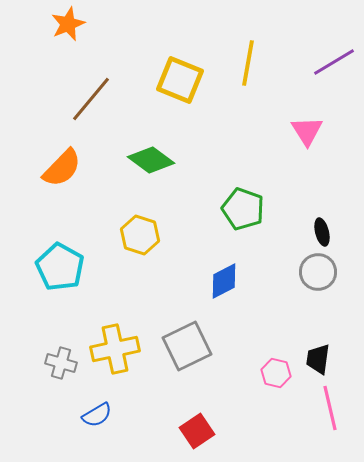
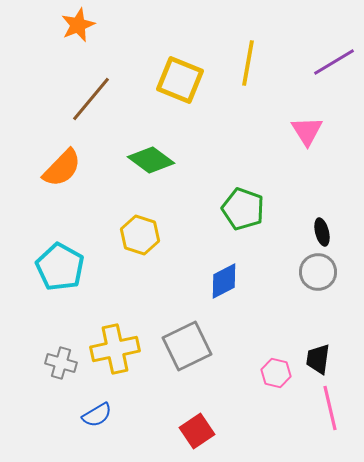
orange star: moved 10 px right, 1 px down
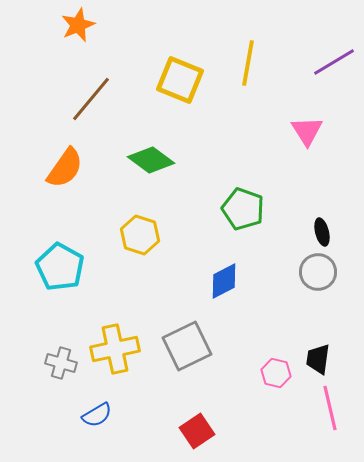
orange semicircle: moved 3 px right; rotated 9 degrees counterclockwise
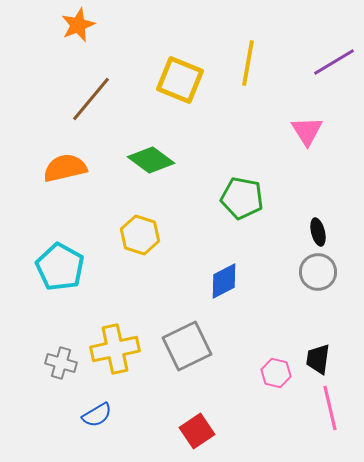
orange semicircle: rotated 138 degrees counterclockwise
green pentagon: moved 1 px left, 11 px up; rotated 9 degrees counterclockwise
black ellipse: moved 4 px left
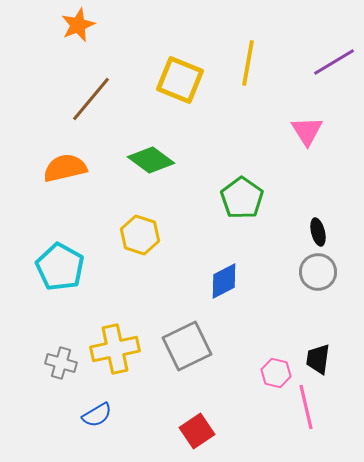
green pentagon: rotated 24 degrees clockwise
pink line: moved 24 px left, 1 px up
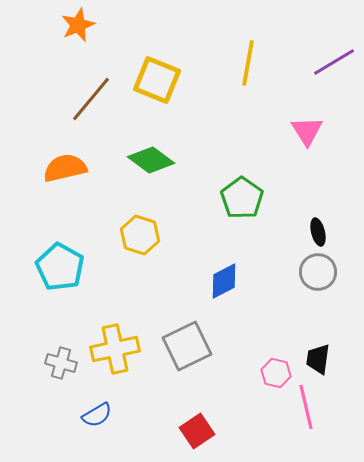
yellow square: moved 23 px left
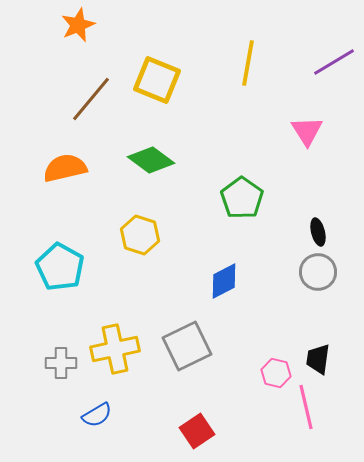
gray cross: rotated 16 degrees counterclockwise
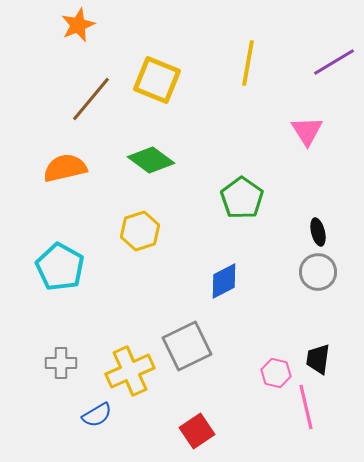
yellow hexagon: moved 4 px up; rotated 24 degrees clockwise
yellow cross: moved 15 px right, 22 px down; rotated 12 degrees counterclockwise
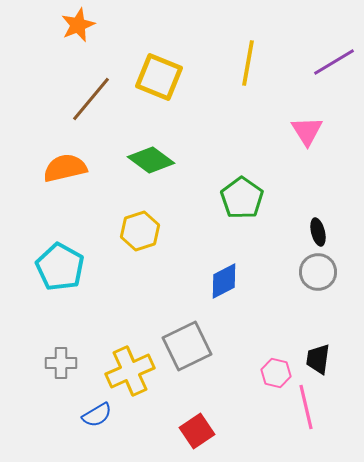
yellow square: moved 2 px right, 3 px up
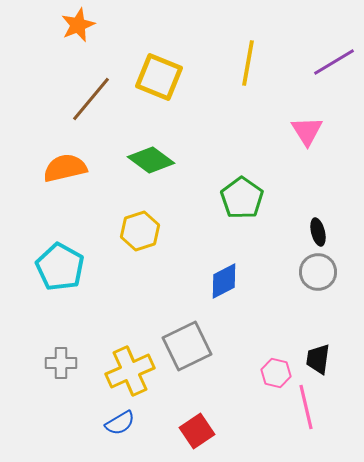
blue semicircle: moved 23 px right, 8 px down
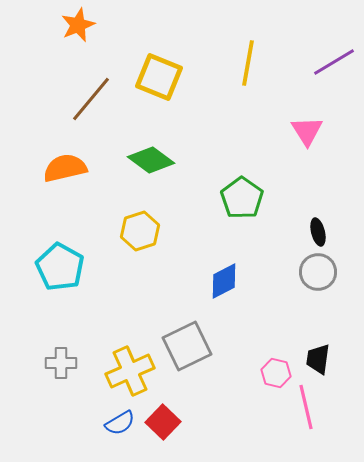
red square: moved 34 px left, 9 px up; rotated 12 degrees counterclockwise
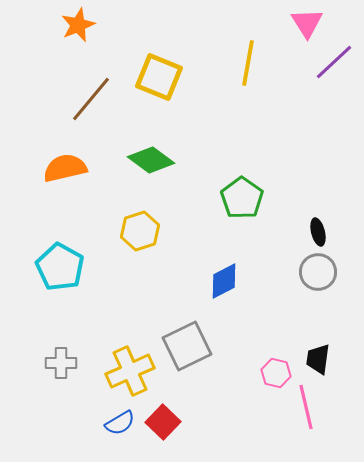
purple line: rotated 12 degrees counterclockwise
pink triangle: moved 108 px up
